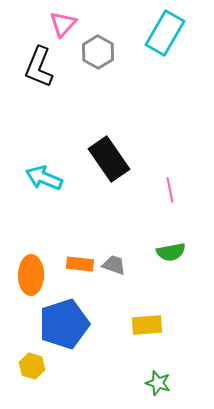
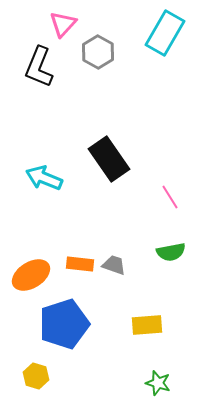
pink line: moved 7 px down; rotated 20 degrees counterclockwise
orange ellipse: rotated 57 degrees clockwise
yellow hexagon: moved 4 px right, 10 px down
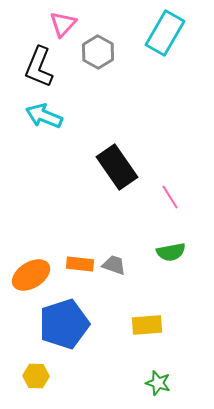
black rectangle: moved 8 px right, 8 px down
cyan arrow: moved 62 px up
yellow hexagon: rotated 15 degrees counterclockwise
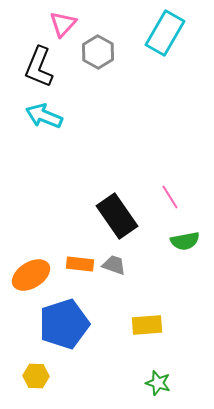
black rectangle: moved 49 px down
green semicircle: moved 14 px right, 11 px up
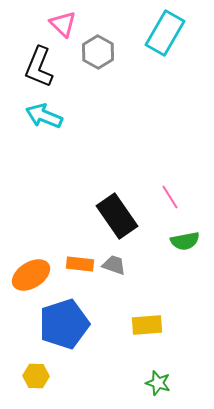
pink triangle: rotated 28 degrees counterclockwise
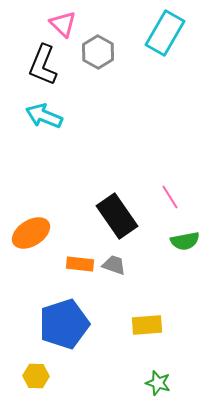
black L-shape: moved 4 px right, 2 px up
orange ellipse: moved 42 px up
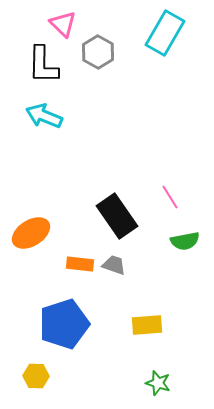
black L-shape: rotated 21 degrees counterclockwise
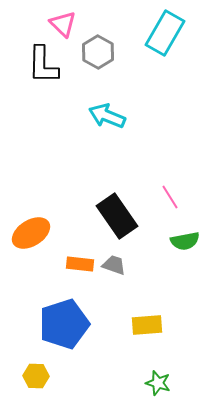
cyan arrow: moved 63 px right
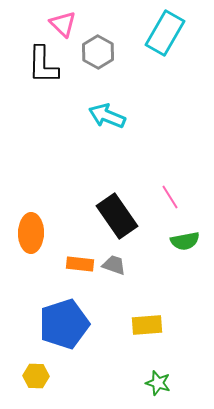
orange ellipse: rotated 57 degrees counterclockwise
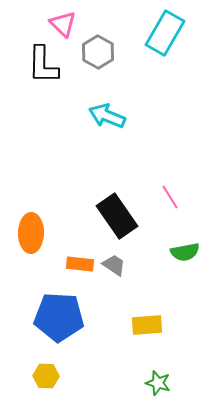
green semicircle: moved 11 px down
gray trapezoid: rotated 15 degrees clockwise
blue pentagon: moved 5 px left, 7 px up; rotated 21 degrees clockwise
yellow hexagon: moved 10 px right
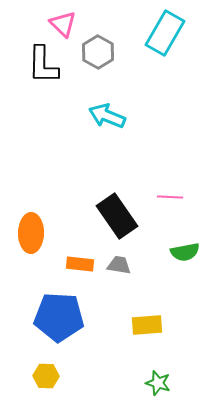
pink line: rotated 55 degrees counterclockwise
gray trapezoid: moved 5 px right; rotated 25 degrees counterclockwise
